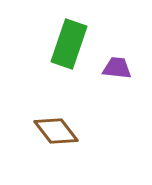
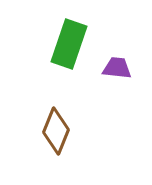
brown diamond: rotated 60 degrees clockwise
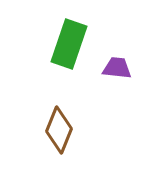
brown diamond: moved 3 px right, 1 px up
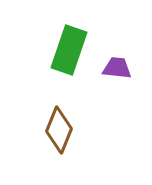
green rectangle: moved 6 px down
